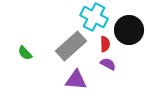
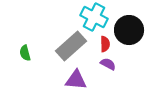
green semicircle: rotated 28 degrees clockwise
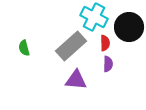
black circle: moved 3 px up
red semicircle: moved 1 px up
green semicircle: moved 1 px left, 5 px up
purple semicircle: rotated 63 degrees clockwise
